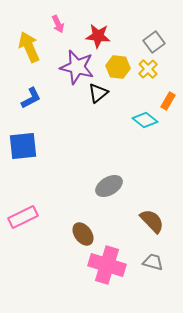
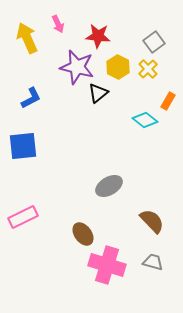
yellow arrow: moved 2 px left, 9 px up
yellow hexagon: rotated 20 degrees clockwise
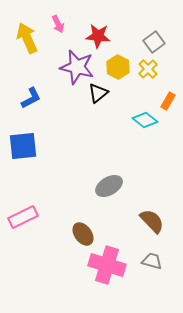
gray trapezoid: moved 1 px left, 1 px up
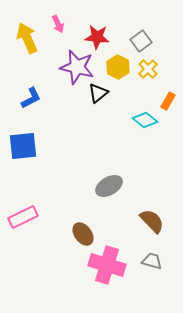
red star: moved 1 px left, 1 px down
gray square: moved 13 px left, 1 px up
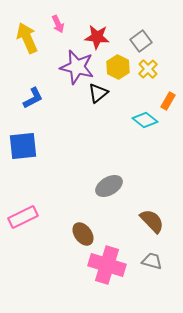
blue L-shape: moved 2 px right
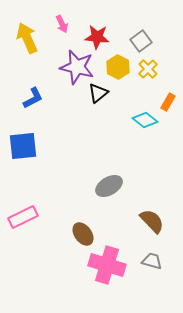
pink arrow: moved 4 px right
orange rectangle: moved 1 px down
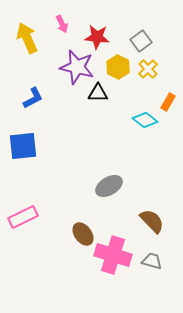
black triangle: rotated 40 degrees clockwise
pink cross: moved 6 px right, 10 px up
